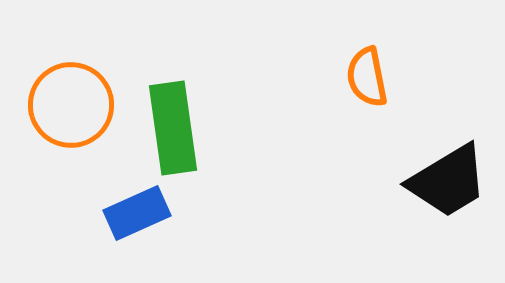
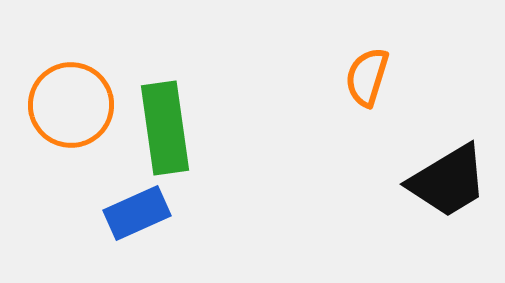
orange semicircle: rotated 28 degrees clockwise
green rectangle: moved 8 px left
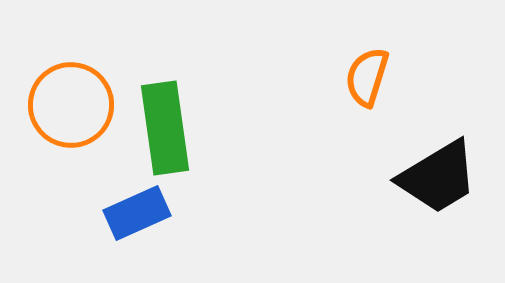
black trapezoid: moved 10 px left, 4 px up
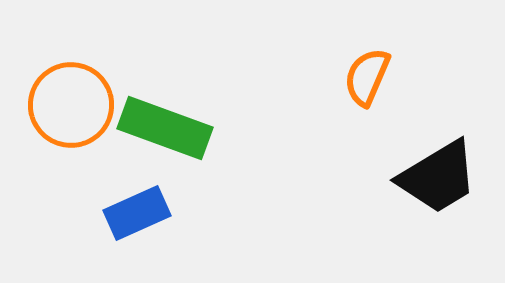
orange semicircle: rotated 6 degrees clockwise
green rectangle: rotated 62 degrees counterclockwise
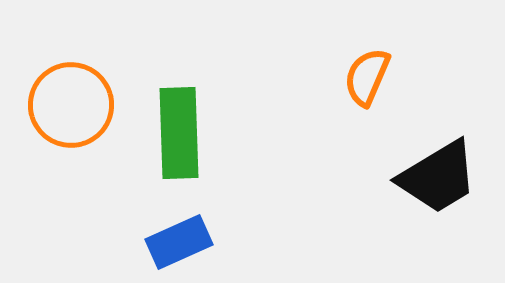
green rectangle: moved 14 px right, 5 px down; rotated 68 degrees clockwise
blue rectangle: moved 42 px right, 29 px down
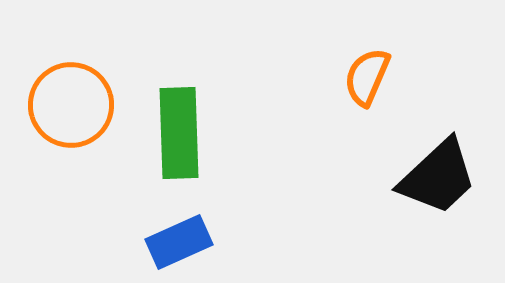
black trapezoid: rotated 12 degrees counterclockwise
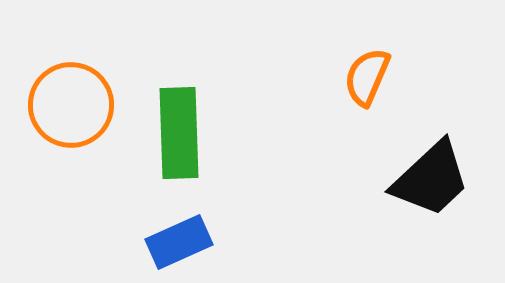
black trapezoid: moved 7 px left, 2 px down
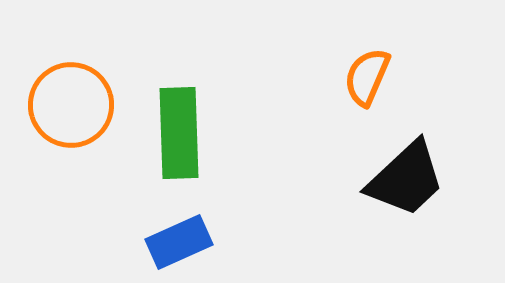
black trapezoid: moved 25 px left
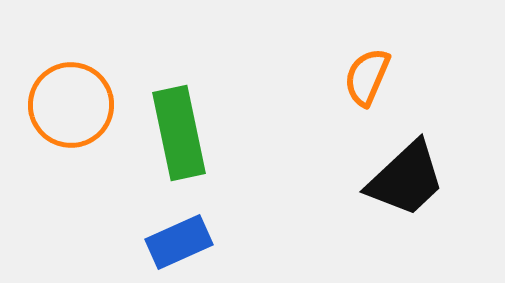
green rectangle: rotated 10 degrees counterclockwise
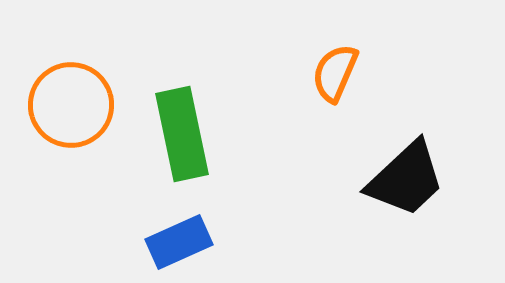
orange semicircle: moved 32 px left, 4 px up
green rectangle: moved 3 px right, 1 px down
